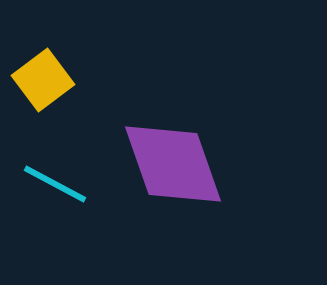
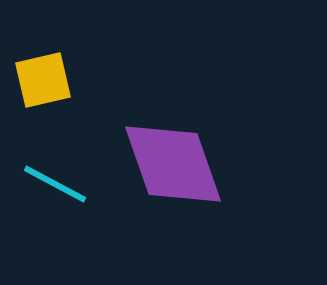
yellow square: rotated 24 degrees clockwise
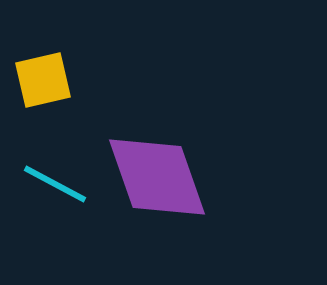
purple diamond: moved 16 px left, 13 px down
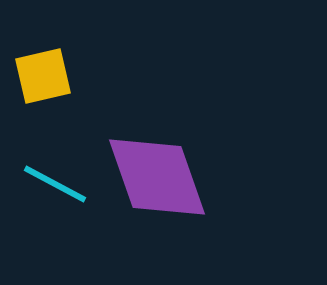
yellow square: moved 4 px up
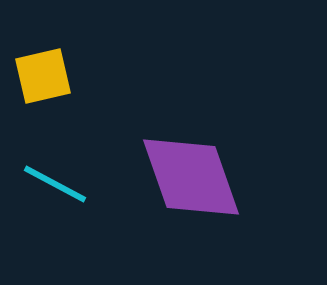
purple diamond: moved 34 px right
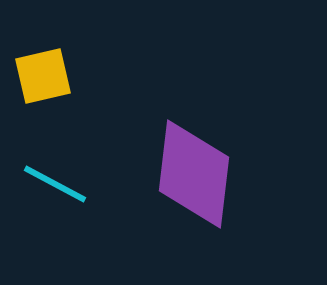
purple diamond: moved 3 px right, 3 px up; rotated 26 degrees clockwise
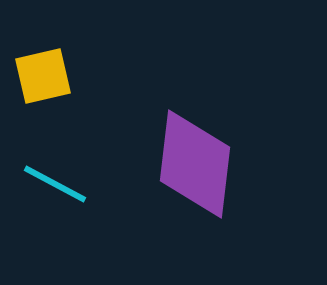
purple diamond: moved 1 px right, 10 px up
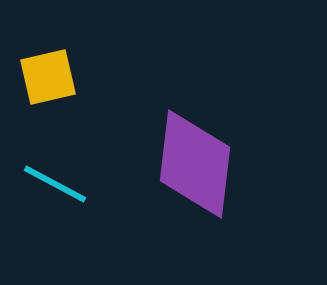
yellow square: moved 5 px right, 1 px down
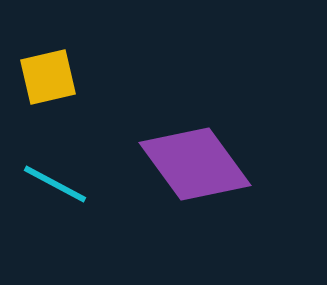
purple diamond: rotated 43 degrees counterclockwise
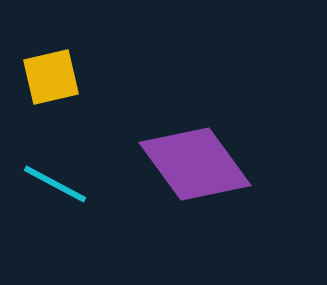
yellow square: moved 3 px right
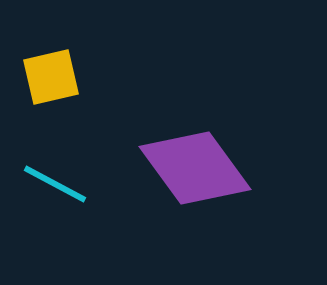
purple diamond: moved 4 px down
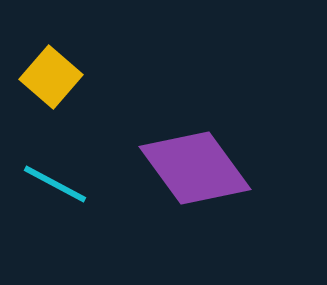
yellow square: rotated 36 degrees counterclockwise
